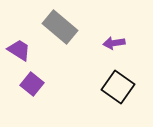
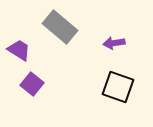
black square: rotated 16 degrees counterclockwise
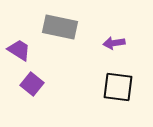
gray rectangle: rotated 28 degrees counterclockwise
black square: rotated 12 degrees counterclockwise
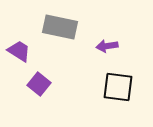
purple arrow: moved 7 px left, 3 px down
purple trapezoid: moved 1 px down
purple square: moved 7 px right
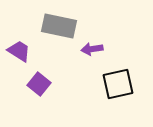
gray rectangle: moved 1 px left, 1 px up
purple arrow: moved 15 px left, 3 px down
black square: moved 3 px up; rotated 20 degrees counterclockwise
